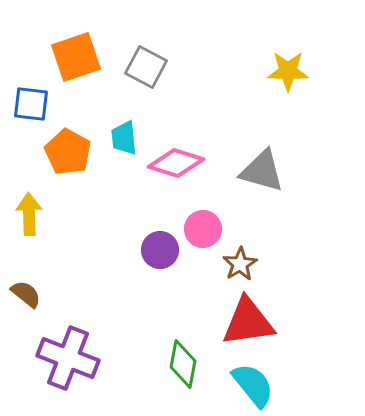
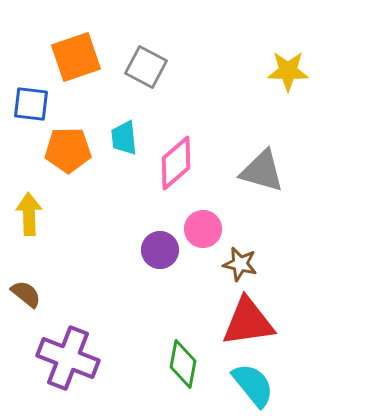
orange pentagon: moved 2 px up; rotated 30 degrees counterclockwise
pink diamond: rotated 58 degrees counterclockwise
brown star: rotated 28 degrees counterclockwise
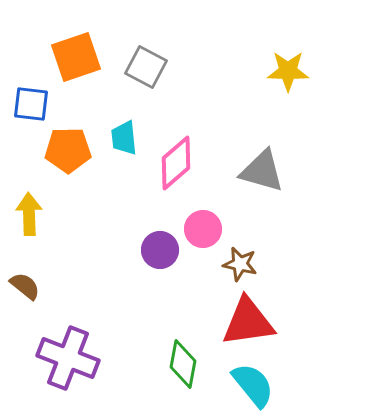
brown semicircle: moved 1 px left, 8 px up
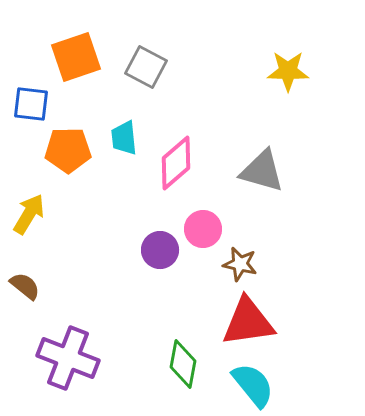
yellow arrow: rotated 33 degrees clockwise
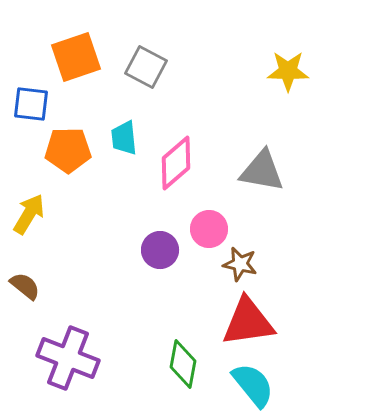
gray triangle: rotated 6 degrees counterclockwise
pink circle: moved 6 px right
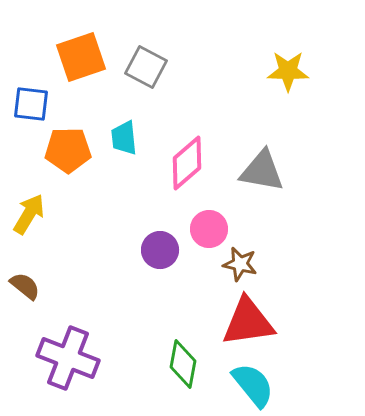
orange square: moved 5 px right
pink diamond: moved 11 px right
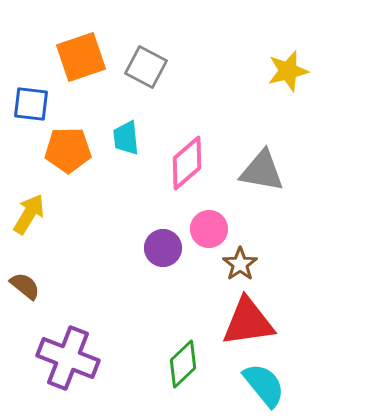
yellow star: rotated 15 degrees counterclockwise
cyan trapezoid: moved 2 px right
purple circle: moved 3 px right, 2 px up
brown star: rotated 24 degrees clockwise
green diamond: rotated 36 degrees clockwise
cyan semicircle: moved 11 px right
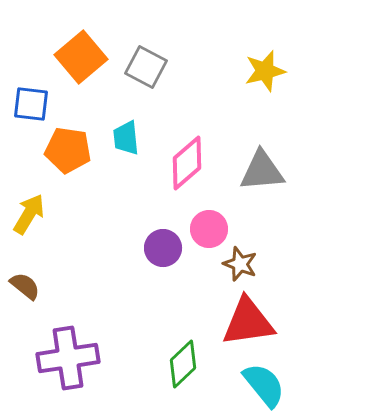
orange square: rotated 21 degrees counterclockwise
yellow star: moved 23 px left
orange pentagon: rotated 9 degrees clockwise
gray triangle: rotated 15 degrees counterclockwise
brown star: rotated 16 degrees counterclockwise
purple cross: rotated 30 degrees counterclockwise
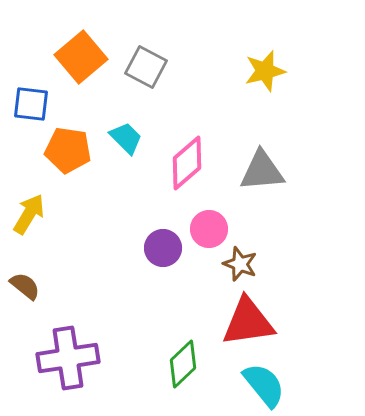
cyan trapezoid: rotated 141 degrees clockwise
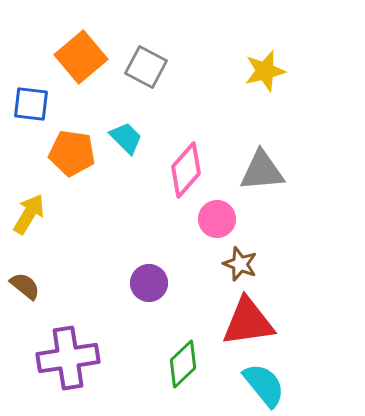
orange pentagon: moved 4 px right, 3 px down
pink diamond: moved 1 px left, 7 px down; rotated 8 degrees counterclockwise
pink circle: moved 8 px right, 10 px up
purple circle: moved 14 px left, 35 px down
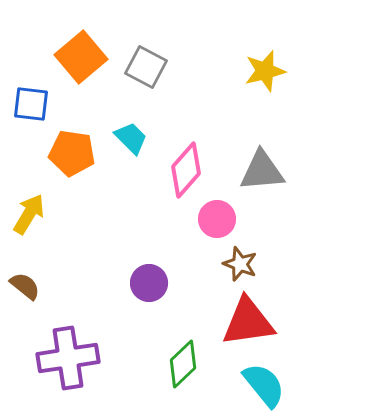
cyan trapezoid: moved 5 px right
